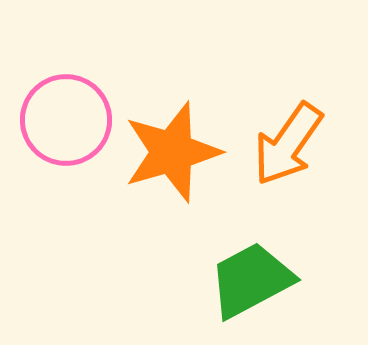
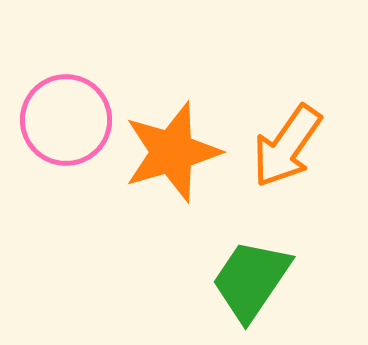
orange arrow: moved 1 px left, 2 px down
green trapezoid: rotated 28 degrees counterclockwise
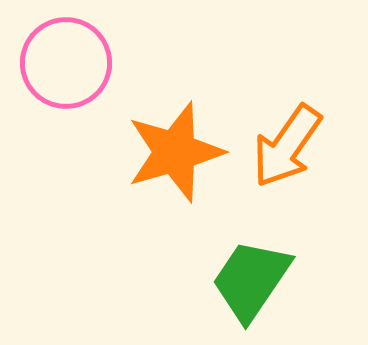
pink circle: moved 57 px up
orange star: moved 3 px right
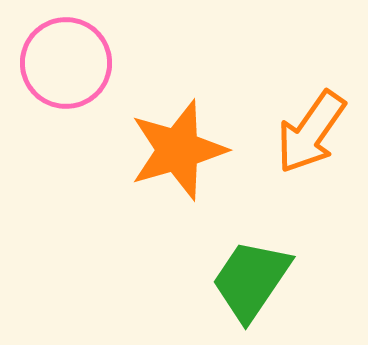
orange arrow: moved 24 px right, 14 px up
orange star: moved 3 px right, 2 px up
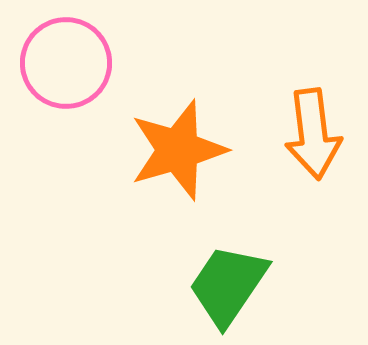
orange arrow: moved 2 px right, 2 px down; rotated 42 degrees counterclockwise
green trapezoid: moved 23 px left, 5 px down
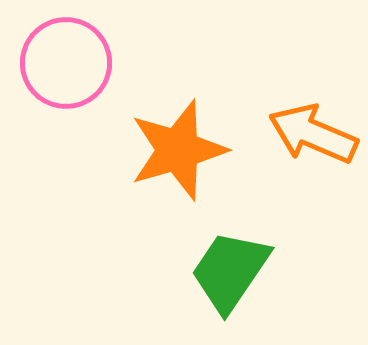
orange arrow: rotated 120 degrees clockwise
green trapezoid: moved 2 px right, 14 px up
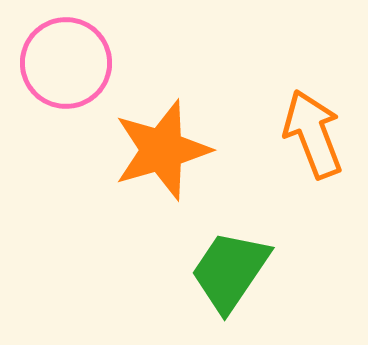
orange arrow: rotated 46 degrees clockwise
orange star: moved 16 px left
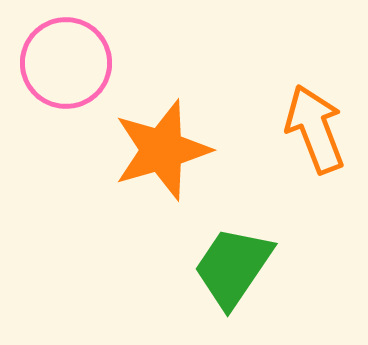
orange arrow: moved 2 px right, 5 px up
green trapezoid: moved 3 px right, 4 px up
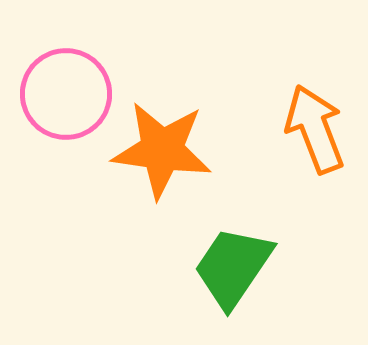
pink circle: moved 31 px down
orange star: rotated 24 degrees clockwise
